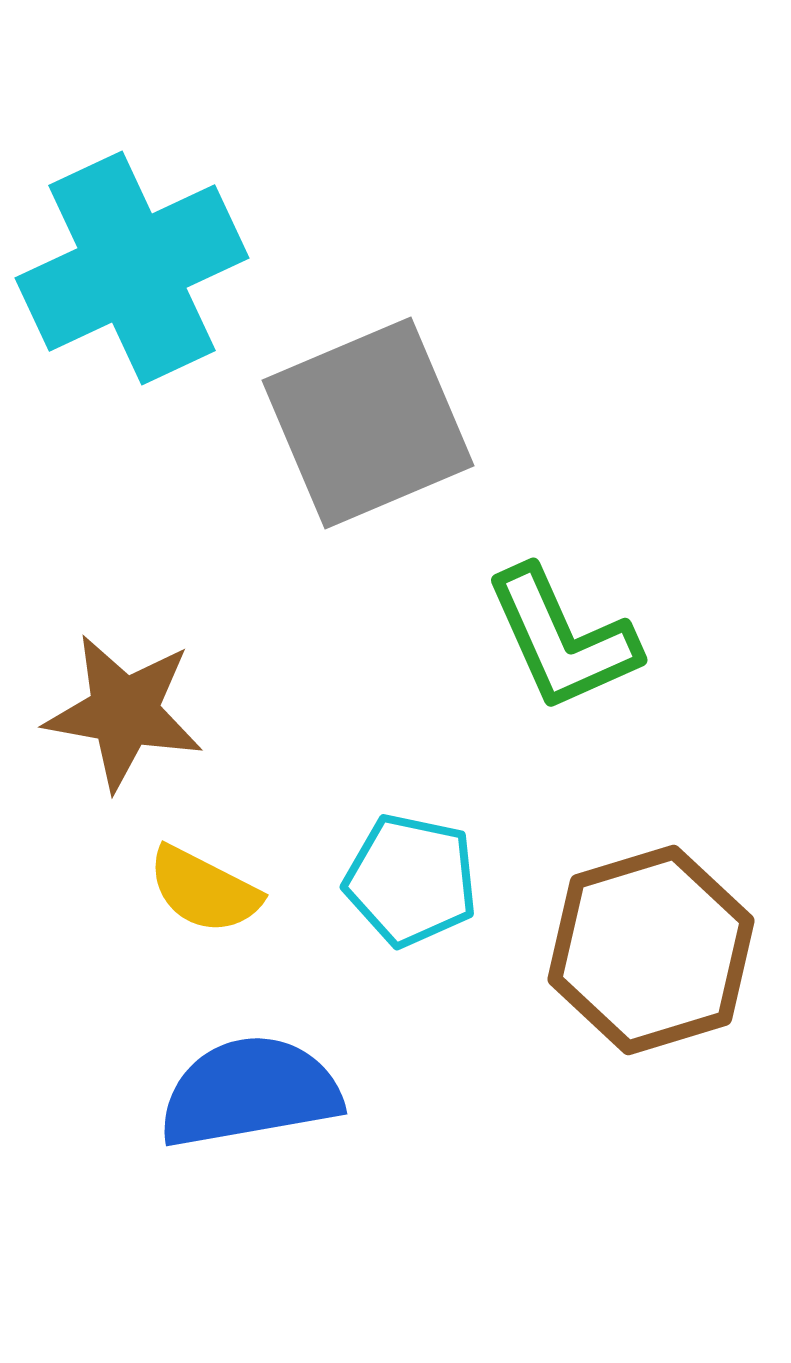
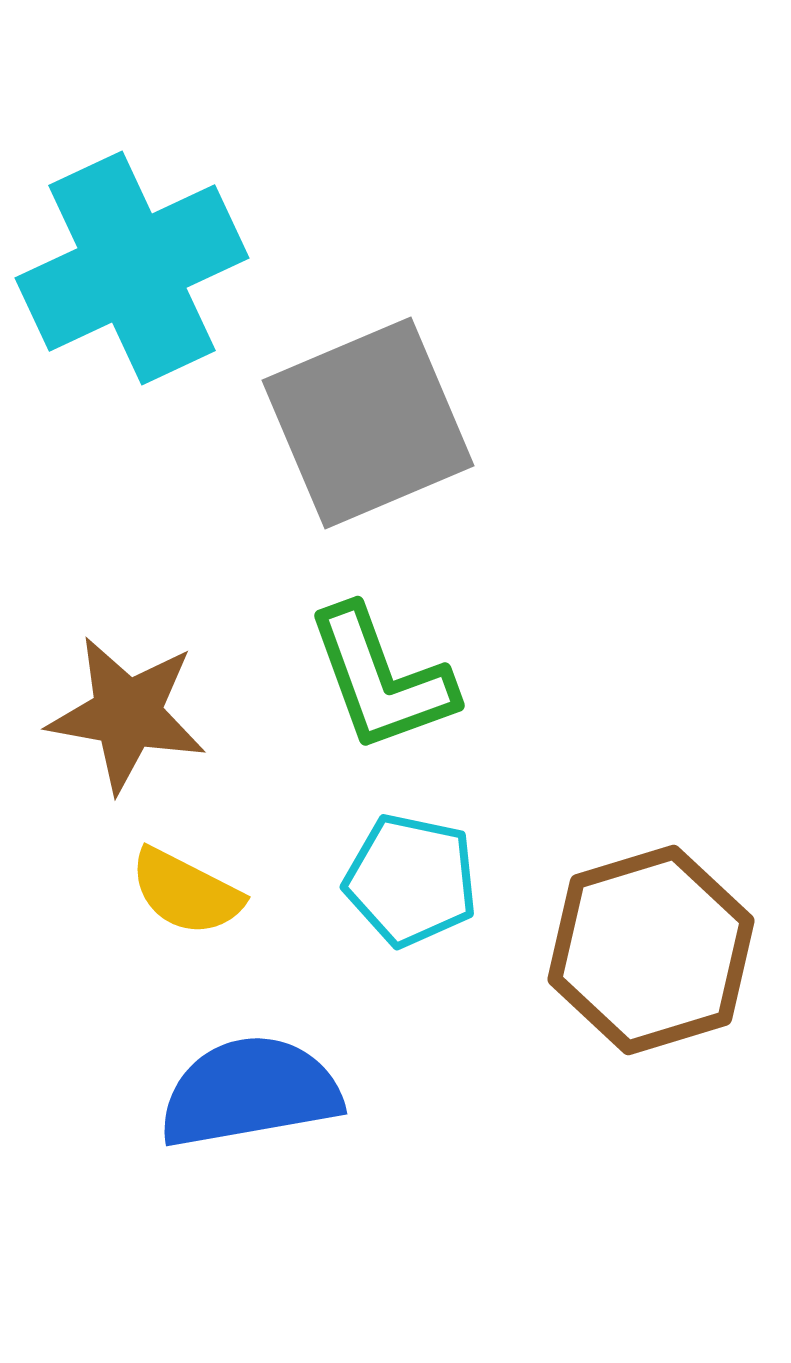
green L-shape: moved 181 px left, 40 px down; rotated 4 degrees clockwise
brown star: moved 3 px right, 2 px down
yellow semicircle: moved 18 px left, 2 px down
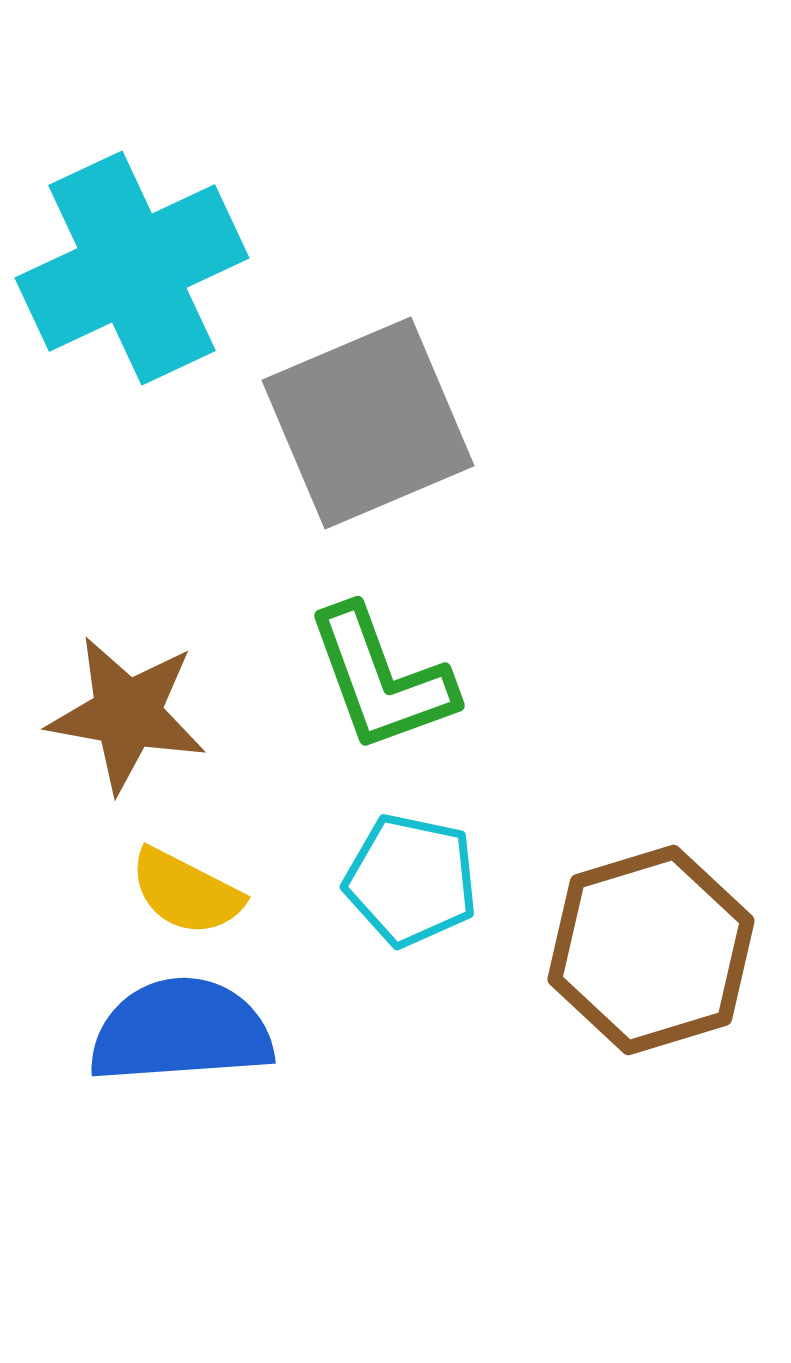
blue semicircle: moved 69 px left, 61 px up; rotated 6 degrees clockwise
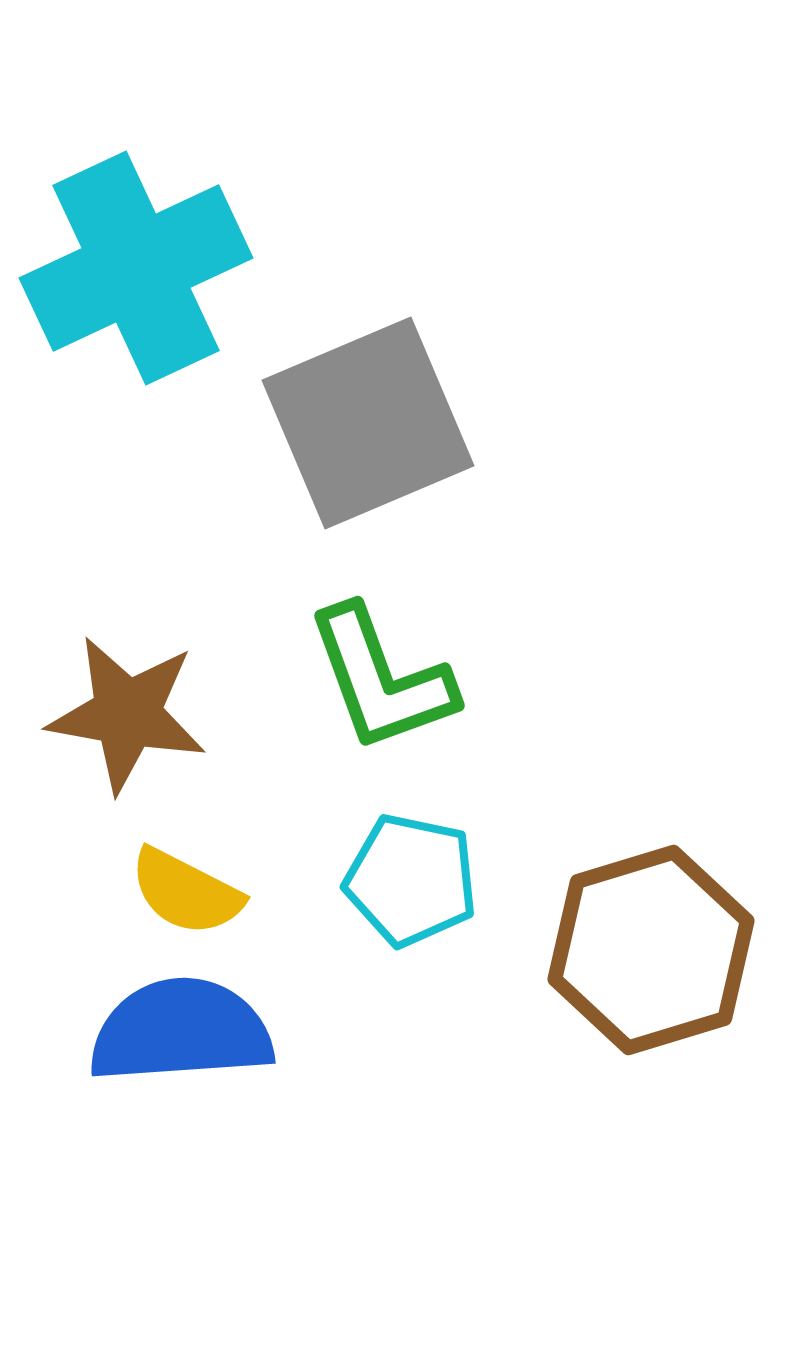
cyan cross: moved 4 px right
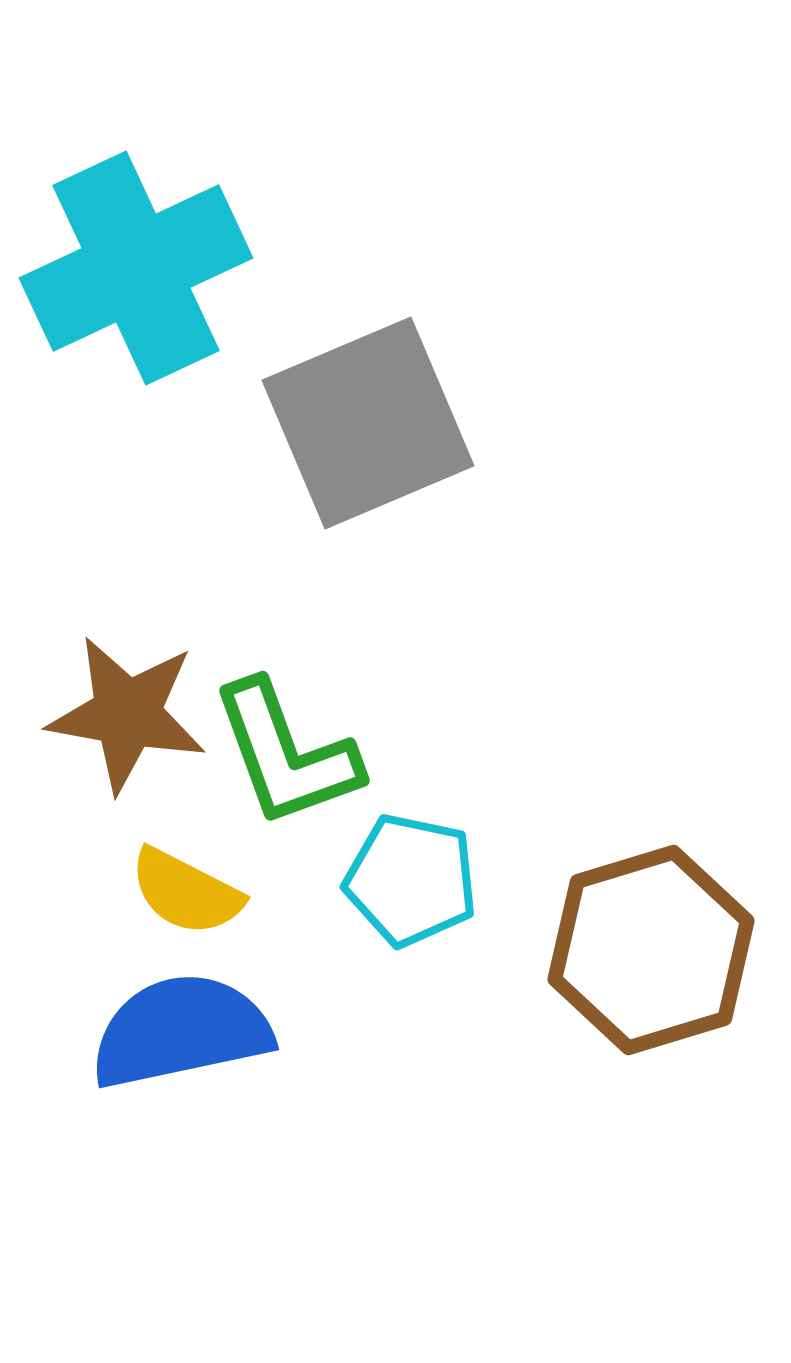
green L-shape: moved 95 px left, 75 px down
blue semicircle: rotated 8 degrees counterclockwise
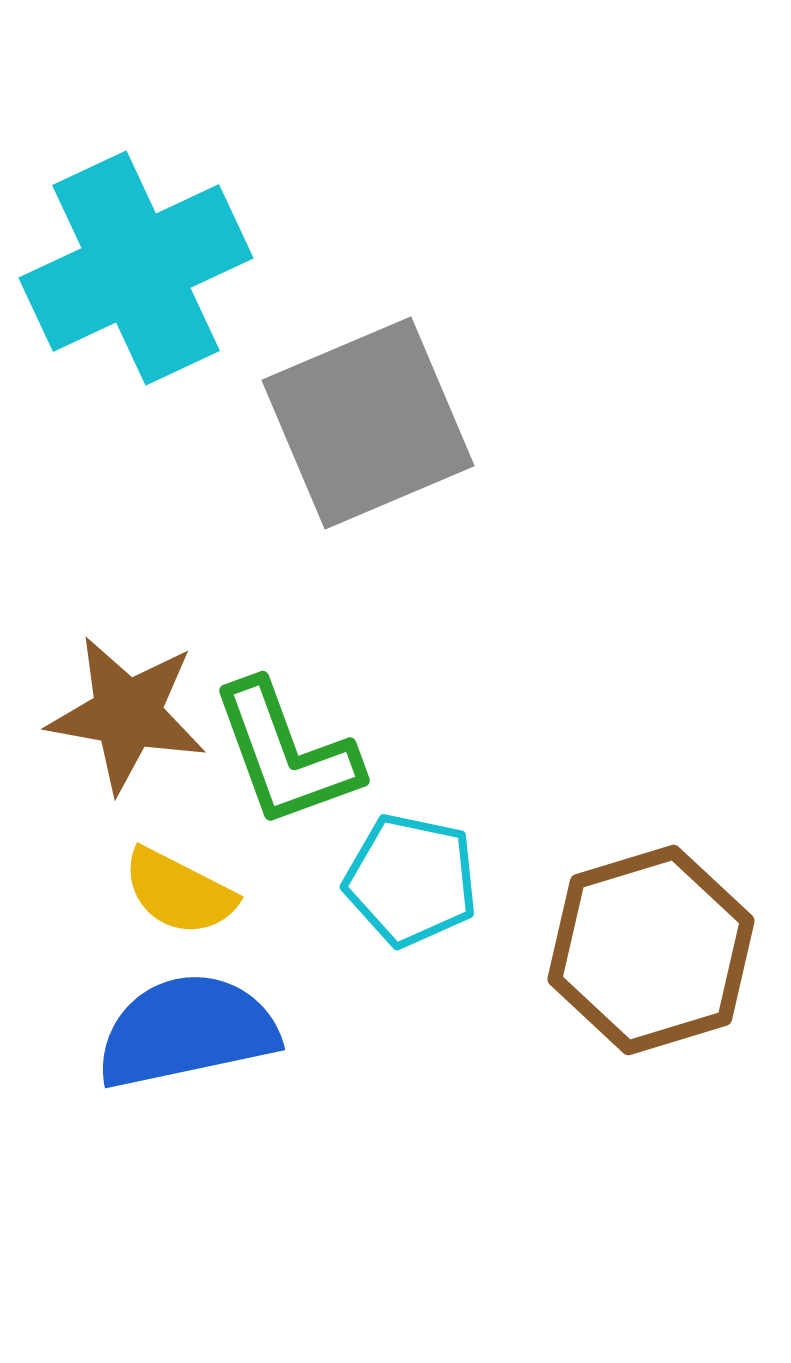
yellow semicircle: moved 7 px left
blue semicircle: moved 6 px right
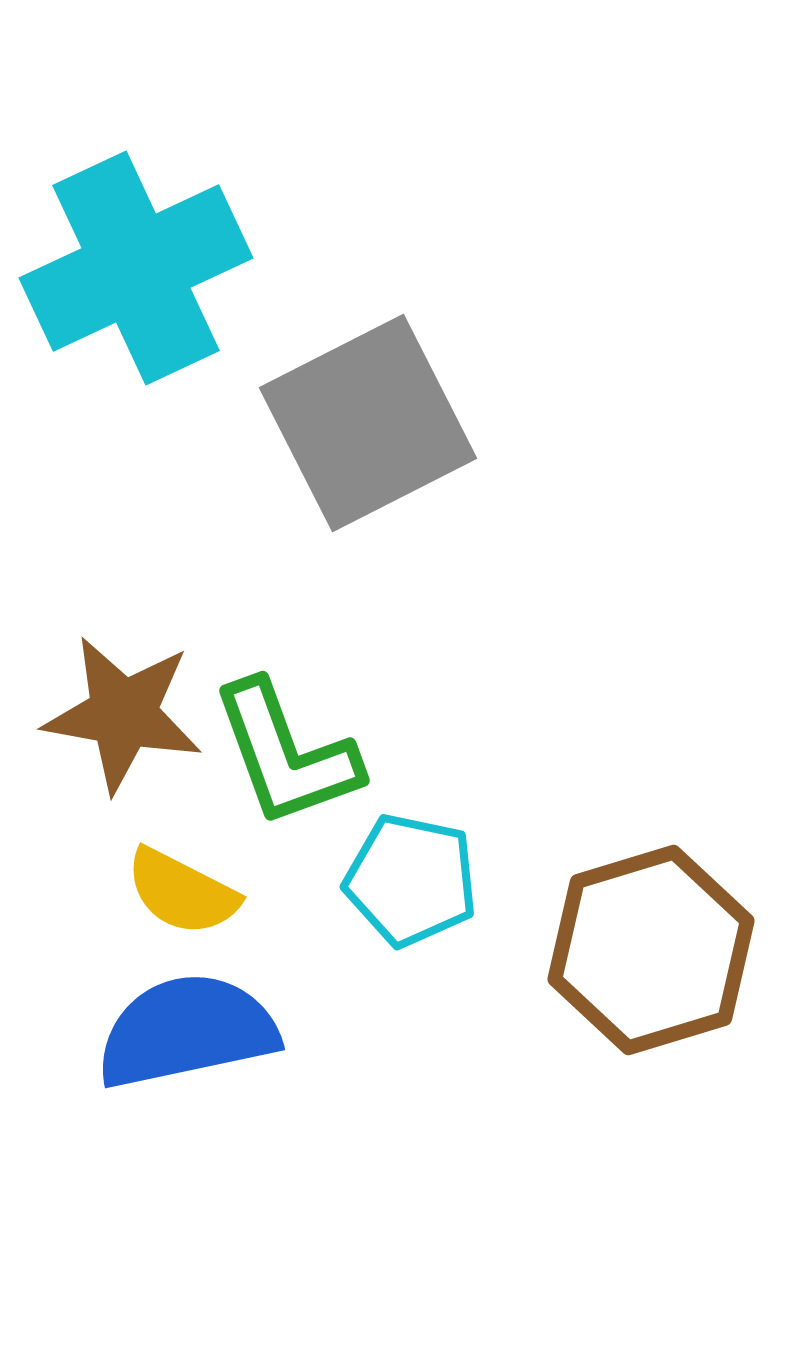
gray square: rotated 4 degrees counterclockwise
brown star: moved 4 px left
yellow semicircle: moved 3 px right
